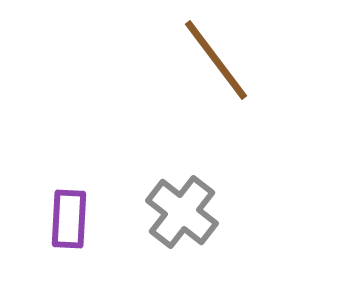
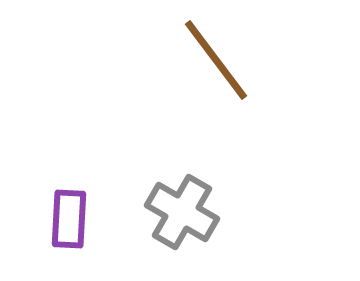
gray cross: rotated 8 degrees counterclockwise
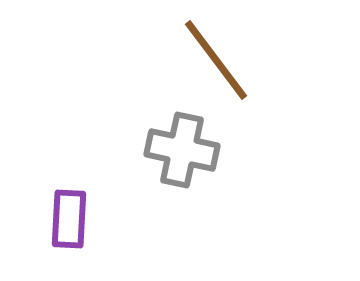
gray cross: moved 62 px up; rotated 18 degrees counterclockwise
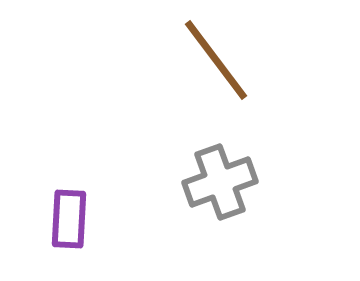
gray cross: moved 38 px right, 32 px down; rotated 32 degrees counterclockwise
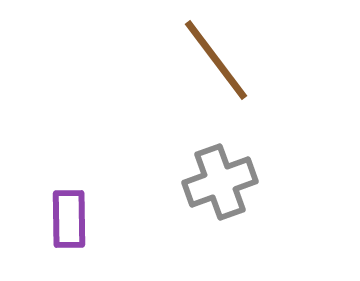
purple rectangle: rotated 4 degrees counterclockwise
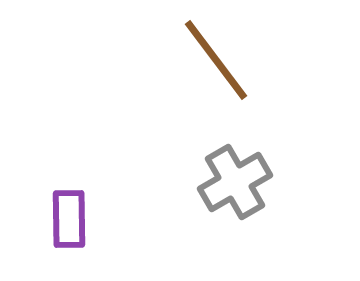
gray cross: moved 15 px right; rotated 10 degrees counterclockwise
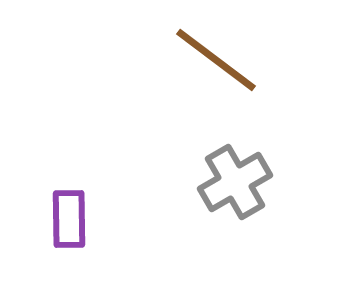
brown line: rotated 16 degrees counterclockwise
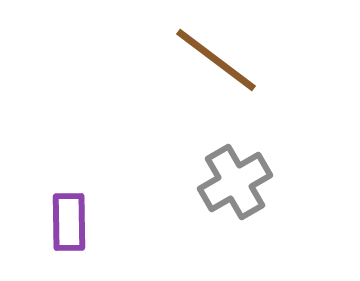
purple rectangle: moved 3 px down
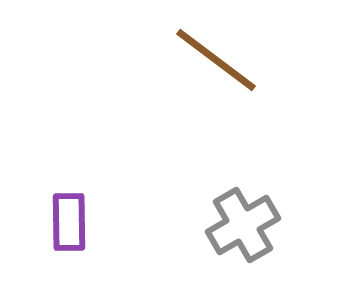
gray cross: moved 8 px right, 43 px down
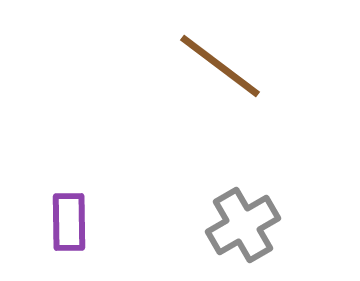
brown line: moved 4 px right, 6 px down
